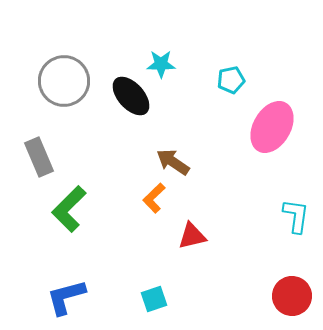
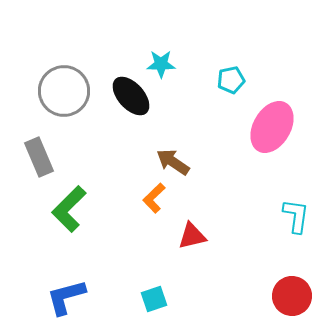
gray circle: moved 10 px down
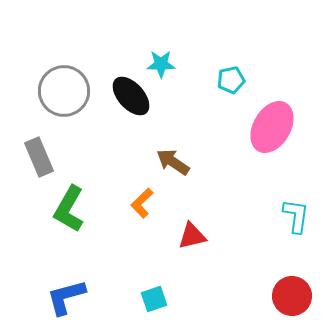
orange L-shape: moved 12 px left, 5 px down
green L-shape: rotated 15 degrees counterclockwise
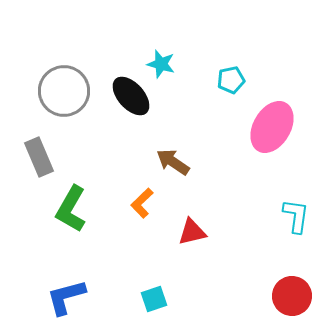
cyan star: rotated 16 degrees clockwise
green L-shape: moved 2 px right
red triangle: moved 4 px up
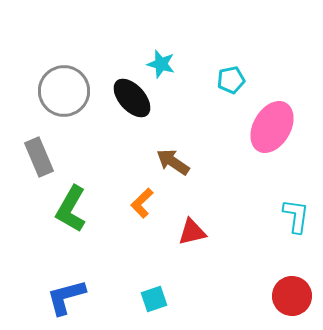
black ellipse: moved 1 px right, 2 px down
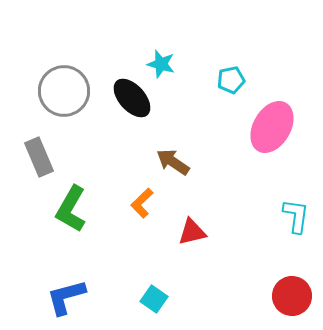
cyan square: rotated 36 degrees counterclockwise
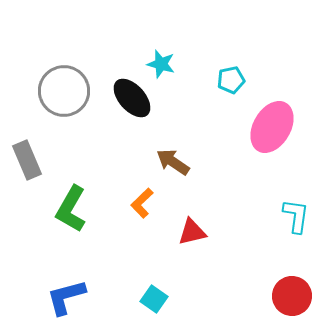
gray rectangle: moved 12 px left, 3 px down
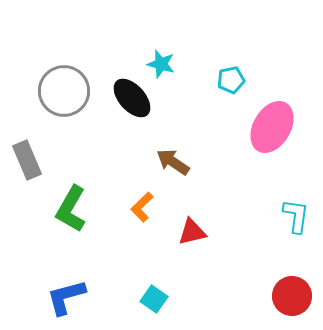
orange L-shape: moved 4 px down
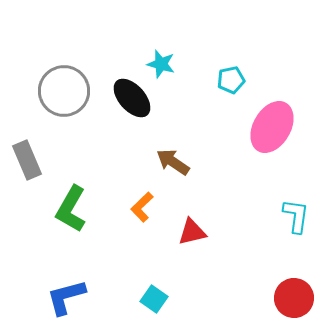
red circle: moved 2 px right, 2 px down
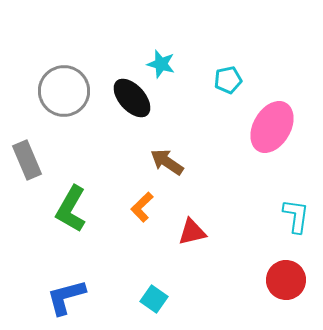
cyan pentagon: moved 3 px left
brown arrow: moved 6 px left
red circle: moved 8 px left, 18 px up
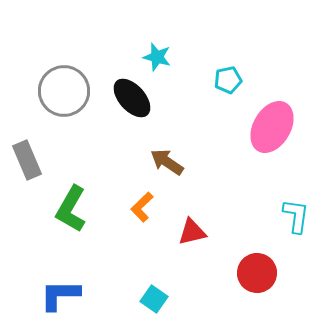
cyan star: moved 4 px left, 7 px up
red circle: moved 29 px left, 7 px up
blue L-shape: moved 6 px left, 2 px up; rotated 15 degrees clockwise
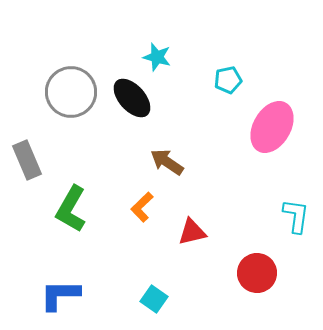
gray circle: moved 7 px right, 1 px down
